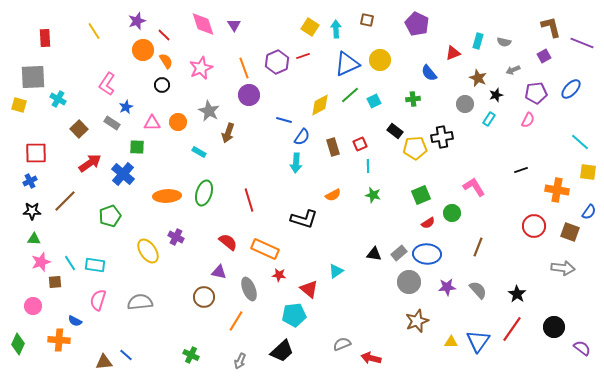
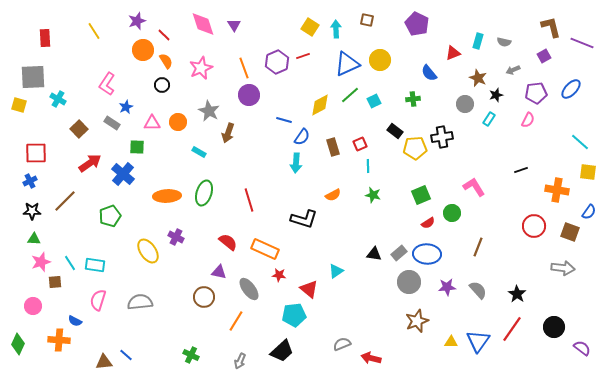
gray ellipse at (249, 289): rotated 15 degrees counterclockwise
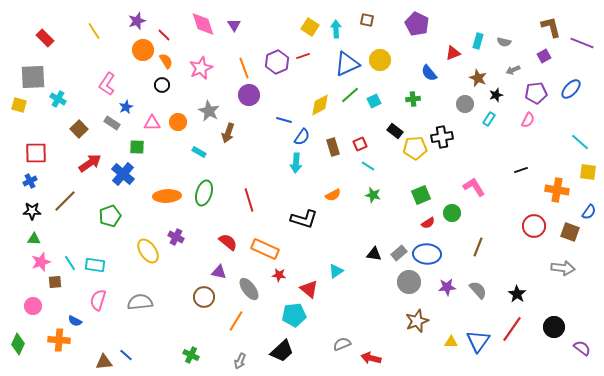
red rectangle at (45, 38): rotated 42 degrees counterclockwise
cyan line at (368, 166): rotated 56 degrees counterclockwise
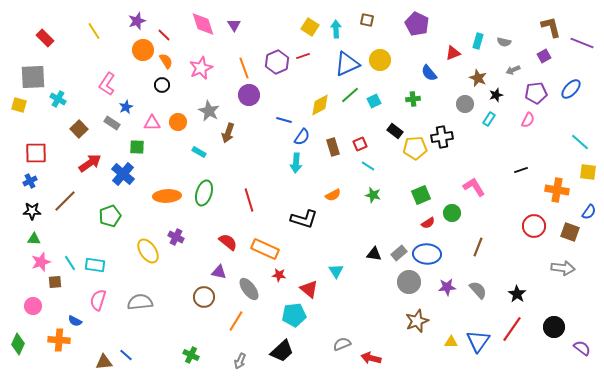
cyan triangle at (336, 271): rotated 28 degrees counterclockwise
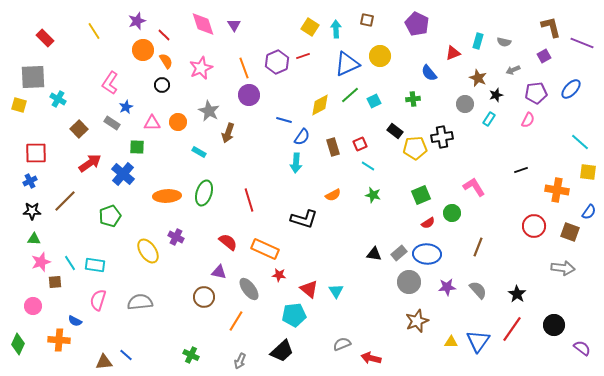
yellow circle at (380, 60): moved 4 px up
pink L-shape at (107, 84): moved 3 px right, 1 px up
cyan triangle at (336, 271): moved 20 px down
black circle at (554, 327): moved 2 px up
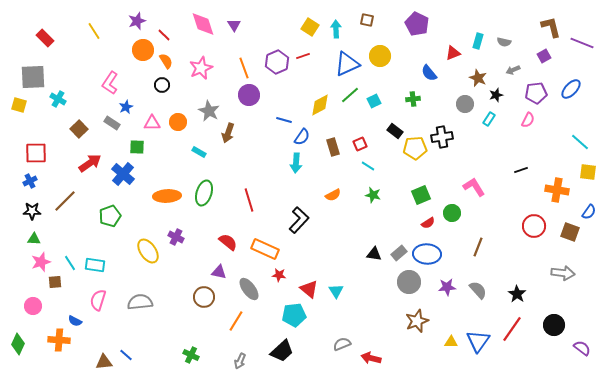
black L-shape at (304, 219): moved 5 px left, 1 px down; rotated 64 degrees counterclockwise
gray arrow at (563, 268): moved 5 px down
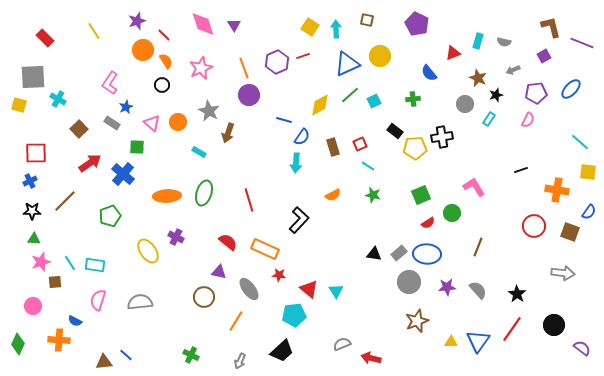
pink triangle at (152, 123): rotated 42 degrees clockwise
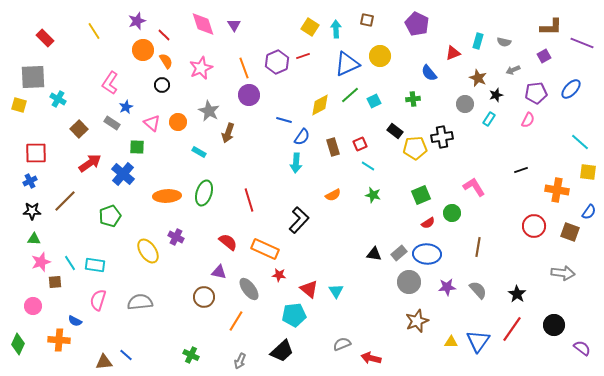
brown L-shape at (551, 27): rotated 105 degrees clockwise
brown line at (478, 247): rotated 12 degrees counterclockwise
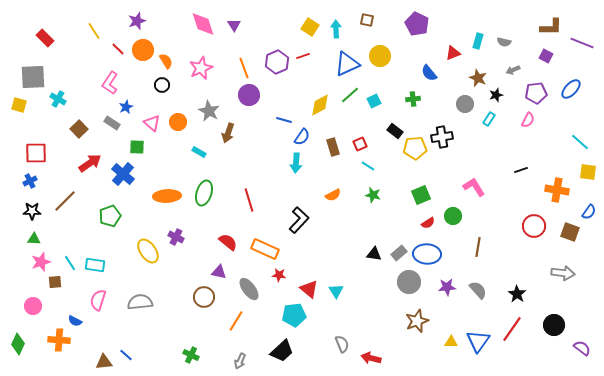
red line at (164, 35): moved 46 px left, 14 px down
purple square at (544, 56): moved 2 px right; rotated 32 degrees counterclockwise
green circle at (452, 213): moved 1 px right, 3 px down
gray semicircle at (342, 344): rotated 90 degrees clockwise
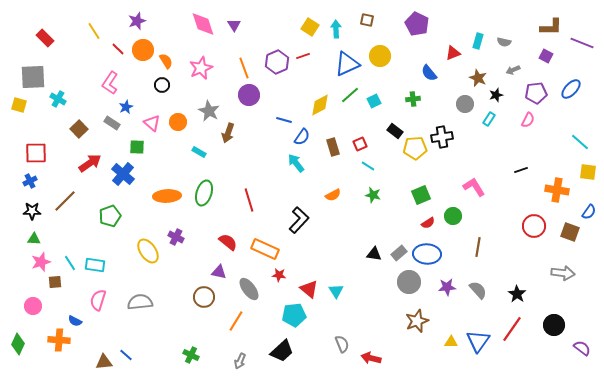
cyan arrow at (296, 163): rotated 138 degrees clockwise
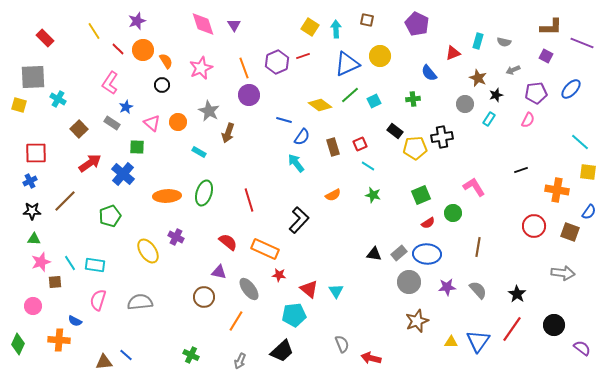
yellow diamond at (320, 105): rotated 65 degrees clockwise
green circle at (453, 216): moved 3 px up
